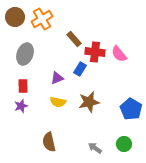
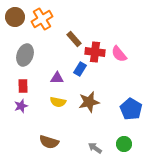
gray ellipse: moved 1 px down
purple triangle: rotated 24 degrees clockwise
brown semicircle: rotated 60 degrees counterclockwise
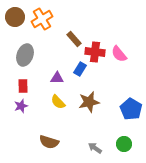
yellow semicircle: rotated 35 degrees clockwise
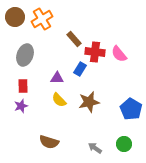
yellow semicircle: moved 1 px right, 2 px up
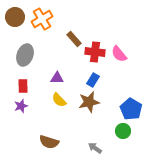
blue rectangle: moved 13 px right, 11 px down
green circle: moved 1 px left, 13 px up
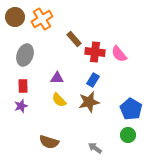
green circle: moved 5 px right, 4 px down
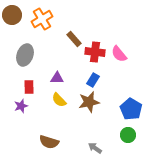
brown circle: moved 3 px left, 2 px up
red rectangle: moved 6 px right, 1 px down
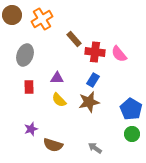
purple star: moved 10 px right, 23 px down
green circle: moved 4 px right, 1 px up
brown semicircle: moved 4 px right, 3 px down
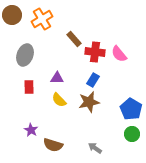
purple star: moved 1 px down; rotated 24 degrees counterclockwise
